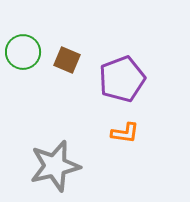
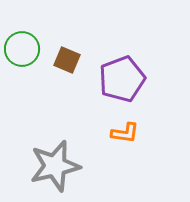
green circle: moved 1 px left, 3 px up
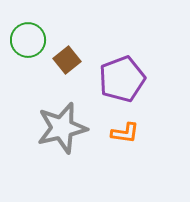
green circle: moved 6 px right, 9 px up
brown square: rotated 28 degrees clockwise
gray star: moved 7 px right, 38 px up
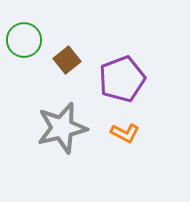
green circle: moved 4 px left
orange L-shape: rotated 20 degrees clockwise
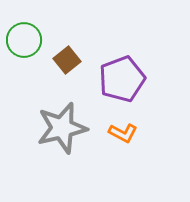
orange L-shape: moved 2 px left
